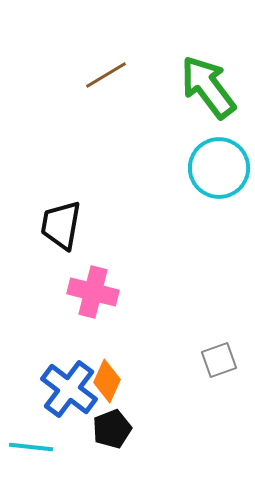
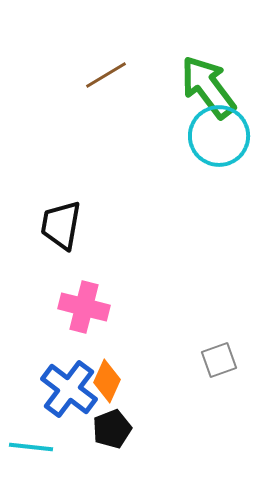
cyan circle: moved 32 px up
pink cross: moved 9 px left, 15 px down
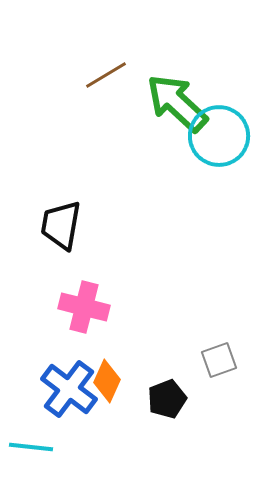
green arrow: moved 31 px left, 16 px down; rotated 10 degrees counterclockwise
black pentagon: moved 55 px right, 30 px up
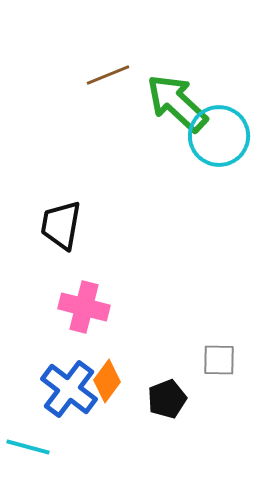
brown line: moved 2 px right; rotated 9 degrees clockwise
gray square: rotated 21 degrees clockwise
orange diamond: rotated 12 degrees clockwise
cyan line: moved 3 px left; rotated 9 degrees clockwise
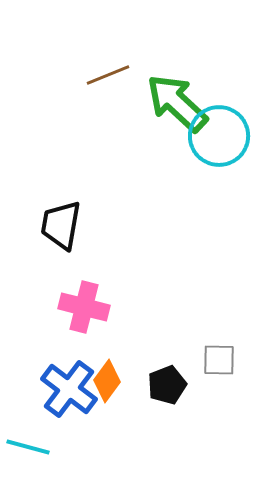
black pentagon: moved 14 px up
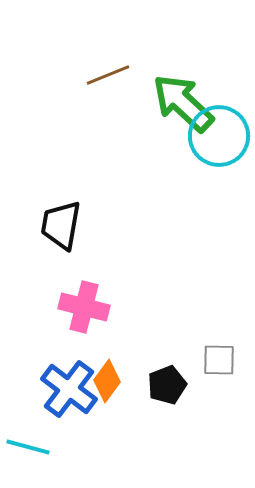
green arrow: moved 6 px right
